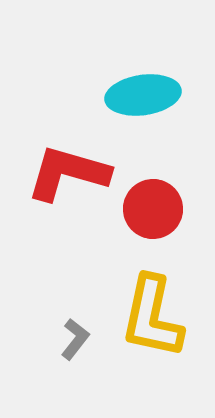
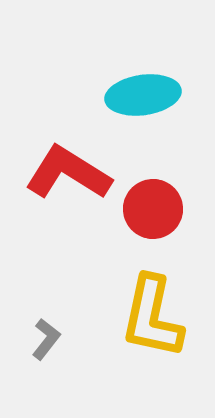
red L-shape: rotated 16 degrees clockwise
gray L-shape: moved 29 px left
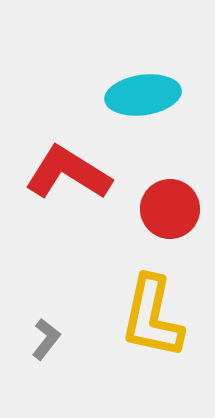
red circle: moved 17 px right
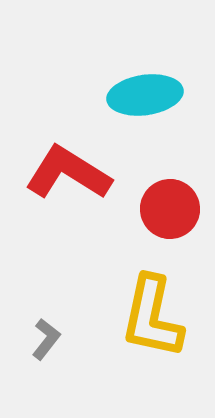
cyan ellipse: moved 2 px right
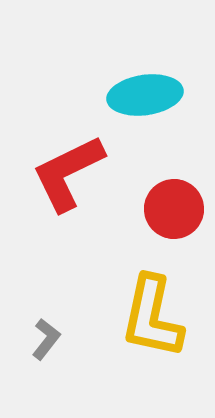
red L-shape: rotated 58 degrees counterclockwise
red circle: moved 4 px right
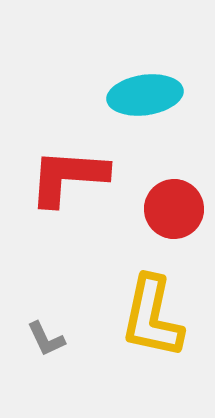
red L-shape: moved 4 px down; rotated 30 degrees clockwise
gray L-shape: rotated 117 degrees clockwise
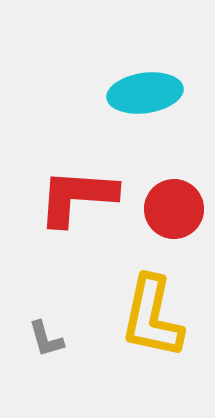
cyan ellipse: moved 2 px up
red L-shape: moved 9 px right, 20 px down
gray L-shape: rotated 9 degrees clockwise
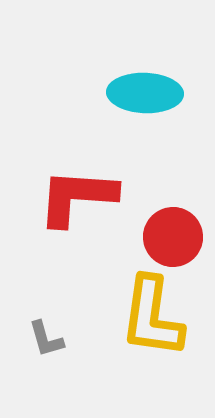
cyan ellipse: rotated 10 degrees clockwise
red circle: moved 1 px left, 28 px down
yellow L-shape: rotated 4 degrees counterclockwise
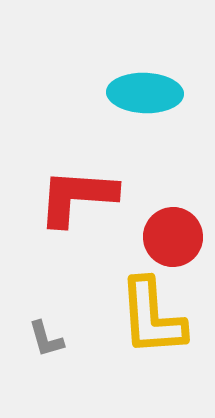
yellow L-shape: rotated 12 degrees counterclockwise
